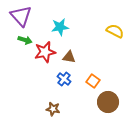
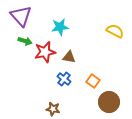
green arrow: moved 1 px down
brown circle: moved 1 px right
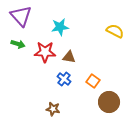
green arrow: moved 7 px left, 3 px down
red star: rotated 15 degrees clockwise
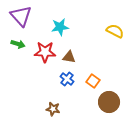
blue cross: moved 3 px right
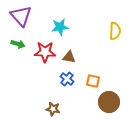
yellow semicircle: rotated 66 degrees clockwise
orange square: rotated 24 degrees counterclockwise
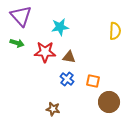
green arrow: moved 1 px left, 1 px up
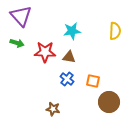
cyan star: moved 12 px right, 4 px down
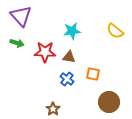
yellow semicircle: rotated 126 degrees clockwise
orange square: moved 7 px up
brown star: rotated 24 degrees clockwise
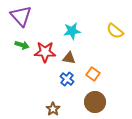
green arrow: moved 5 px right, 2 px down
brown triangle: moved 1 px down
orange square: rotated 24 degrees clockwise
brown circle: moved 14 px left
